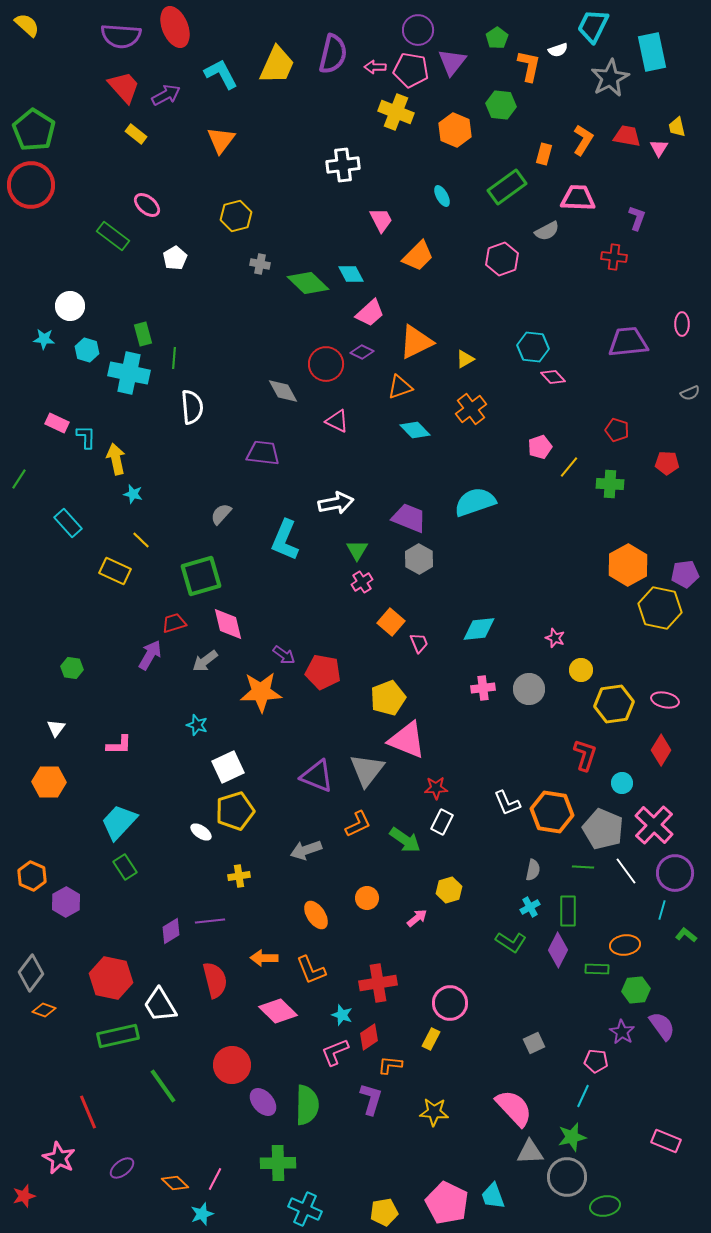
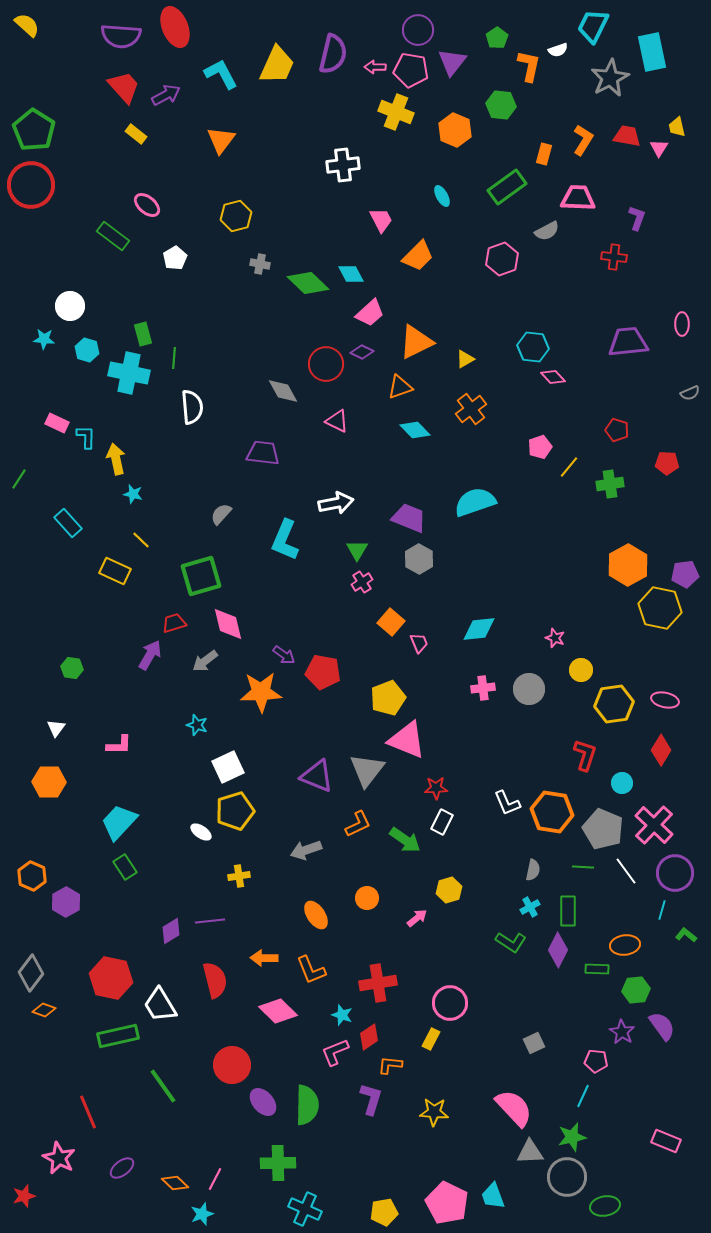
green cross at (610, 484): rotated 12 degrees counterclockwise
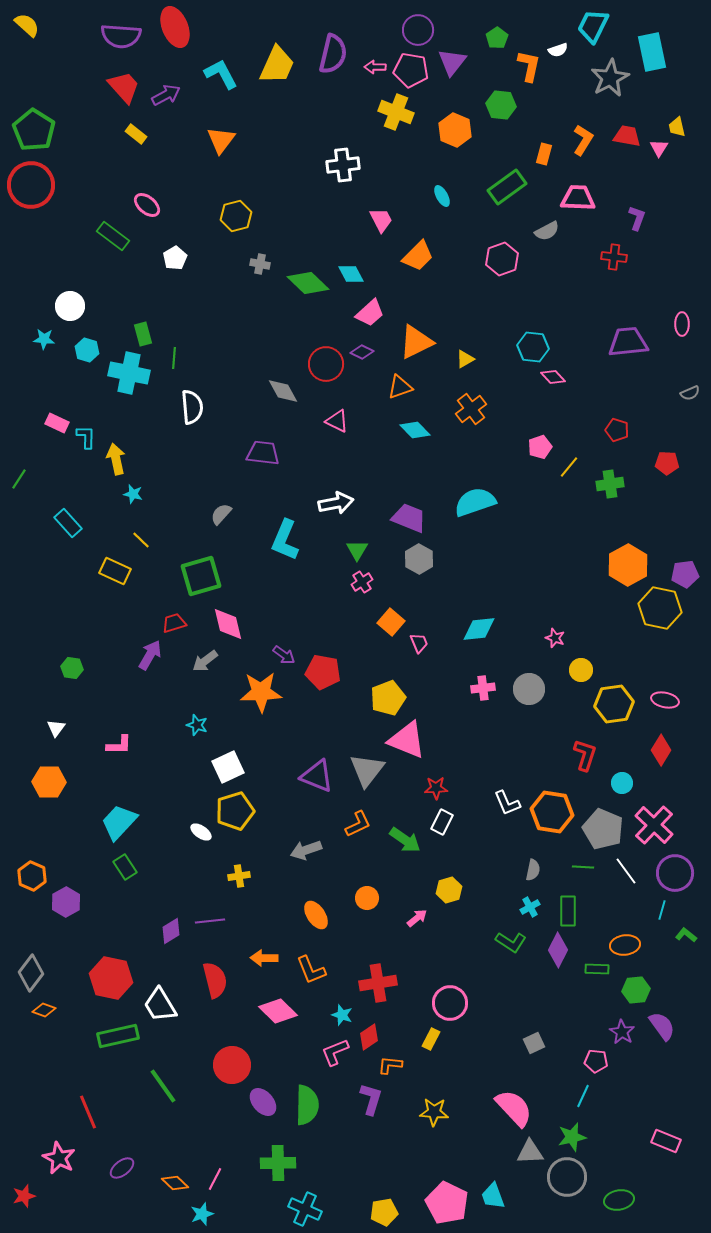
green ellipse at (605, 1206): moved 14 px right, 6 px up
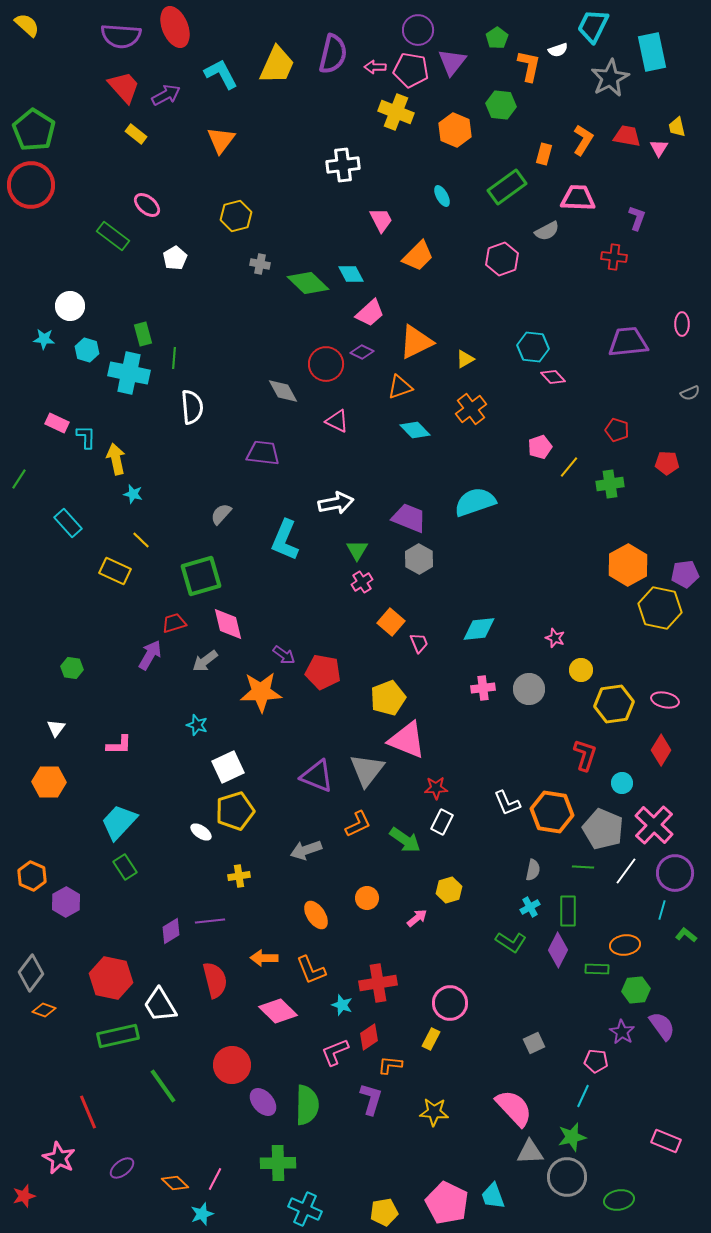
white line at (626, 871): rotated 72 degrees clockwise
cyan star at (342, 1015): moved 10 px up
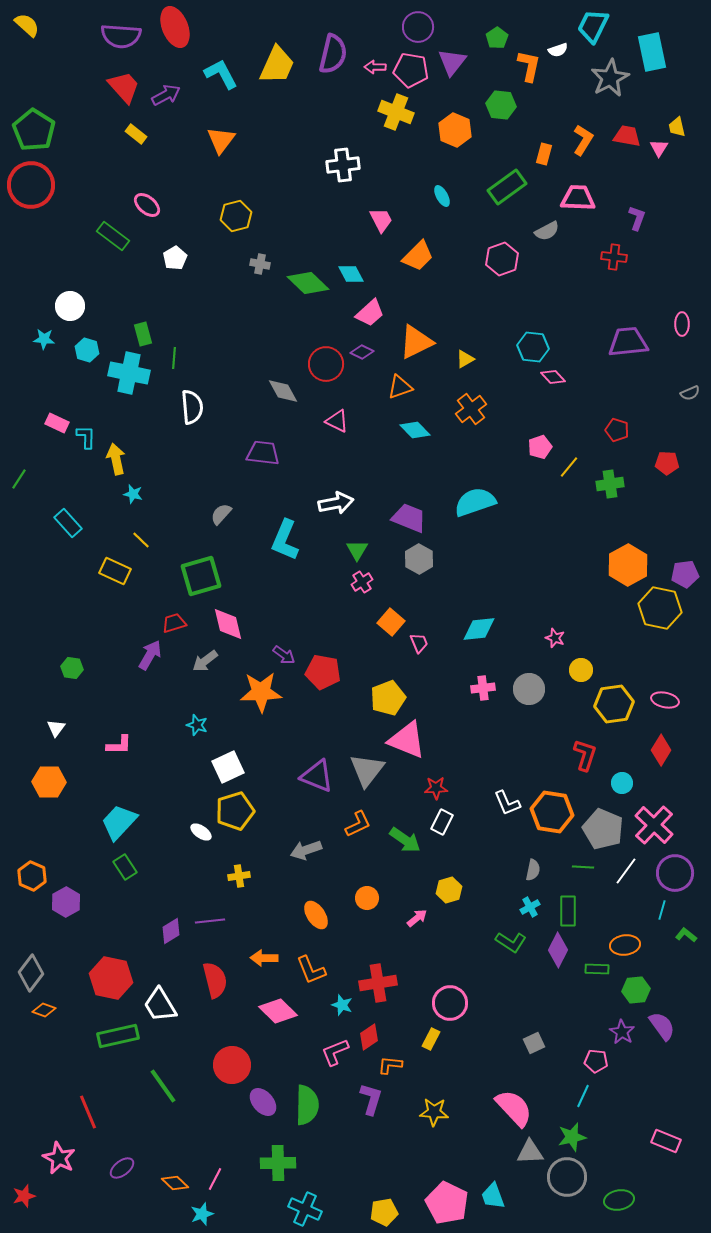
purple circle at (418, 30): moved 3 px up
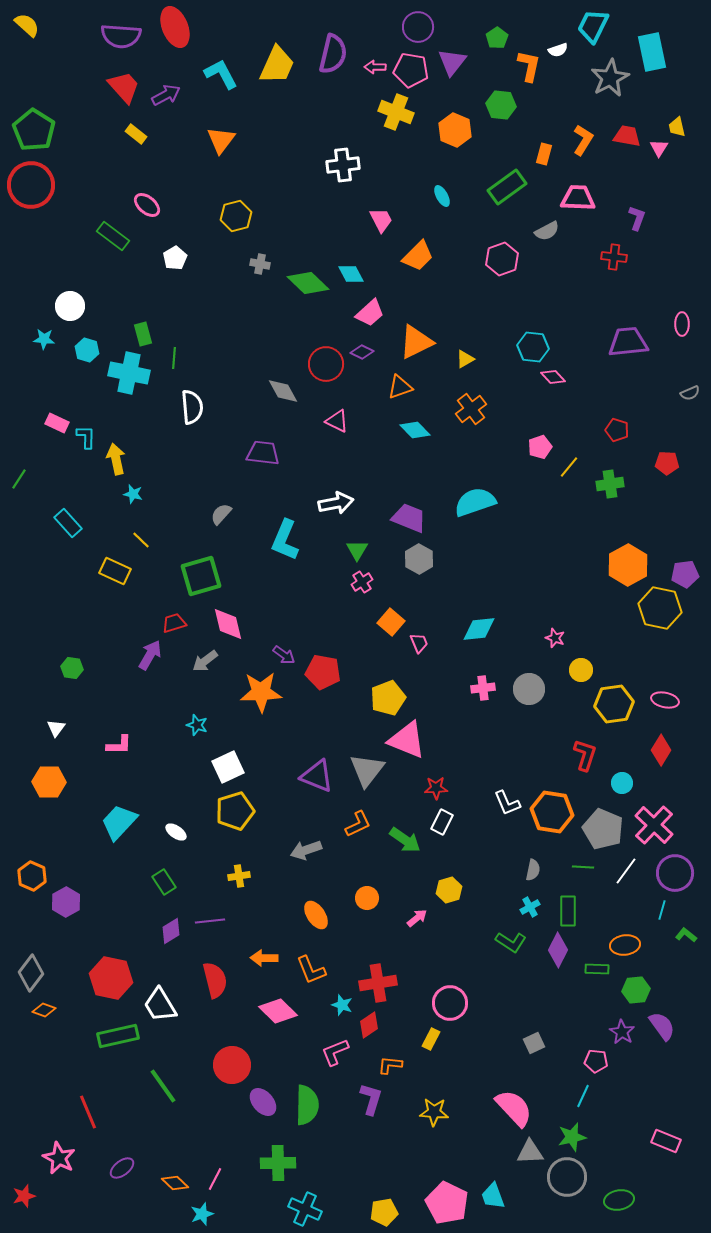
white ellipse at (201, 832): moved 25 px left
green rectangle at (125, 867): moved 39 px right, 15 px down
red diamond at (369, 1037): moved 12 px up
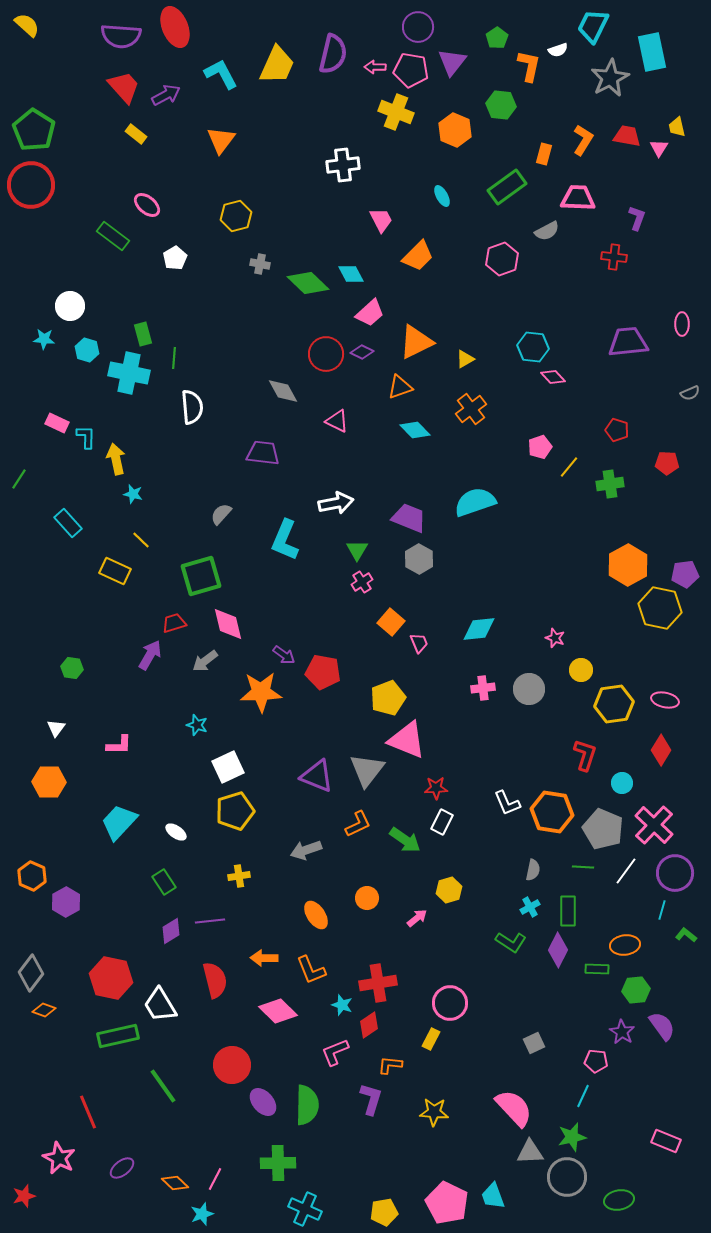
red circle at (326, 364): moved 10 px up
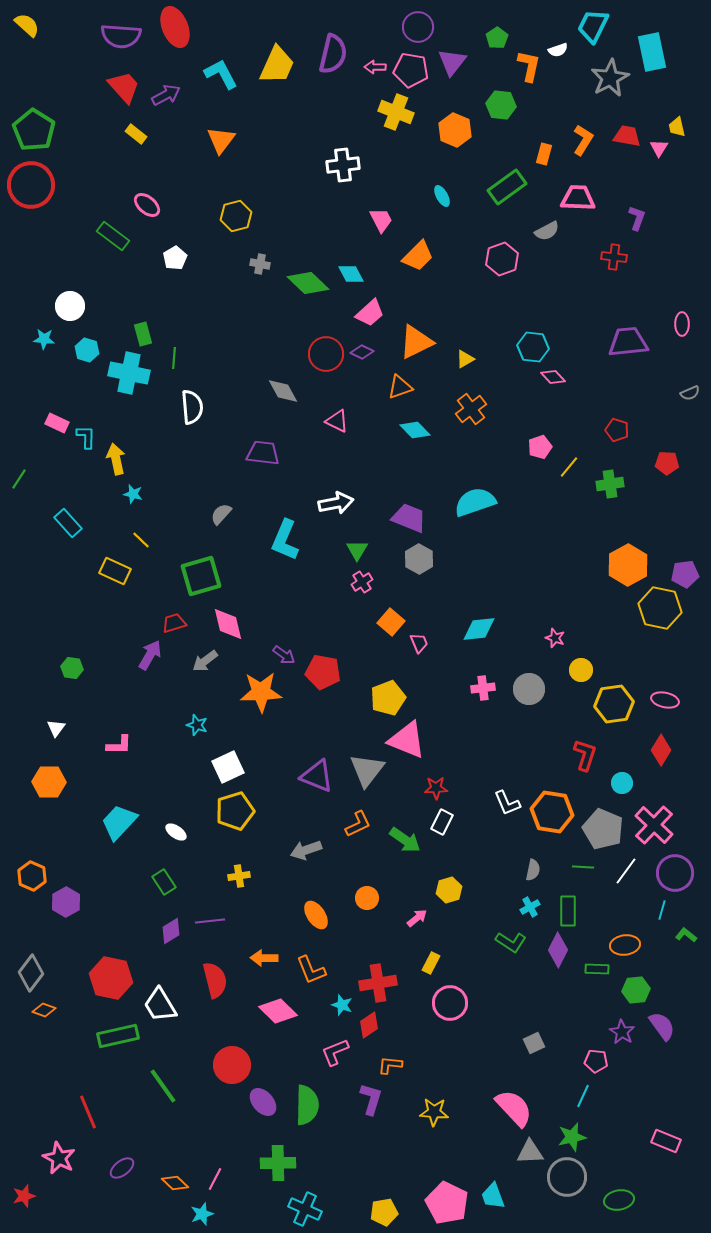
yellow rectangle at (431, 1039): moved 76 px up
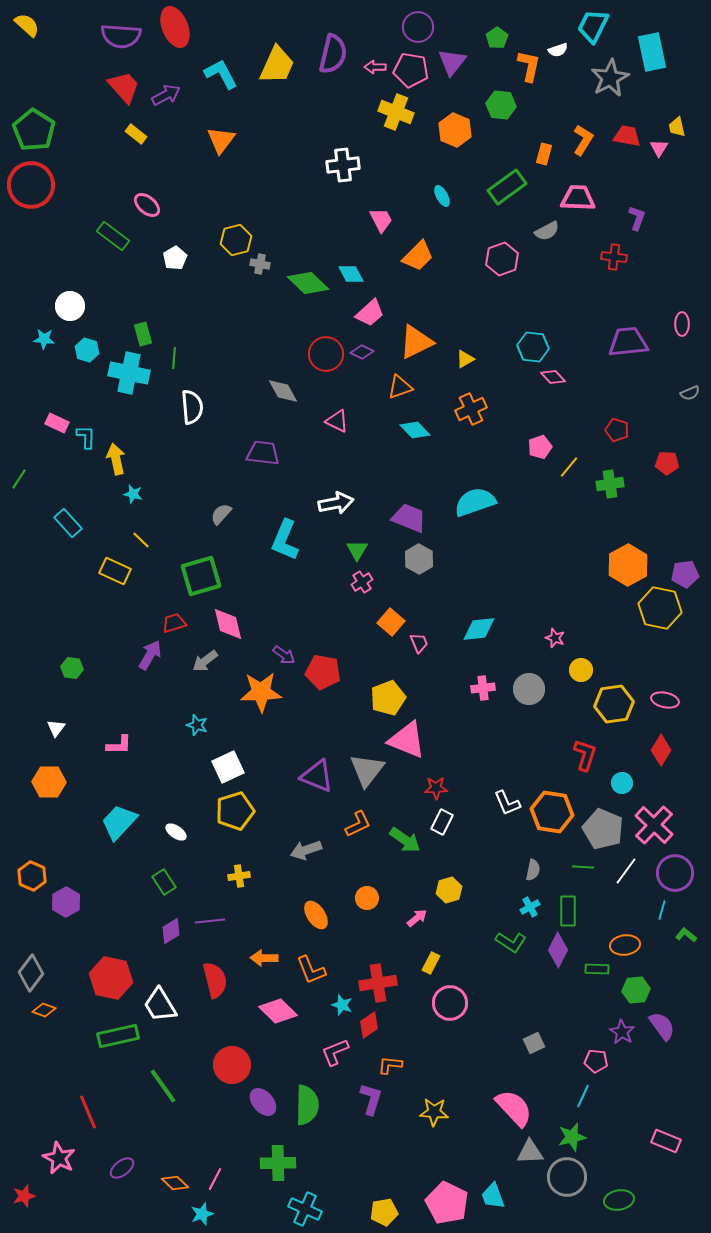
yellow hexagon at (236, 216): moved 24 px down
orange cross at (471, 409): rotated 12 degrees clockwise
